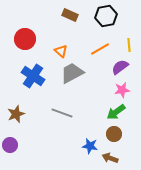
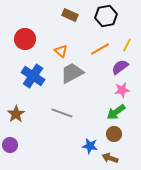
yellow line: moved 2 px left; rotated 32 degrees clockwise
brown star: rotated 12 degrees counterclockwise
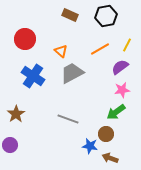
gray line: moved 6 px right, 6 px down
brown circle: moved 8 px left
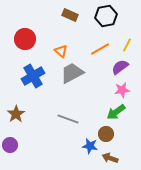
blue cross: rotated 25 degrees clockwise
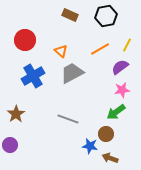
red circle: moved 1 px down
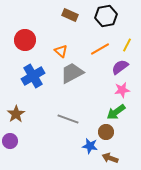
brown circle: moved 2 px up
purple circle: moved 4 px up
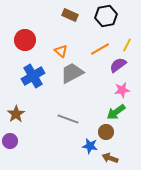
purple semicircle: moved 2 px left, 2 px up
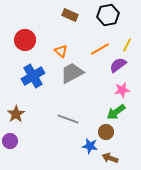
black hexagon: moved 2 px right, 1 px up
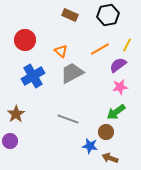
pink star: moved 2 px left, 3 px up
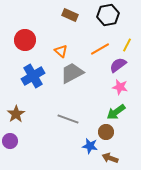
pink star: rotated 21 degrees clockwise
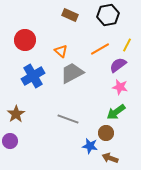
brown circle: moved 1 px down
